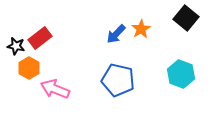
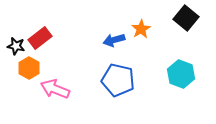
blue arrow: moved 2 px left, 6 px down; rotated 30 degrees clockwise
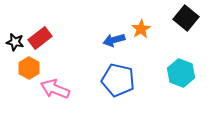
black star: moved 1 px left, 4 px up
cyan hexagon: moved 1 px up
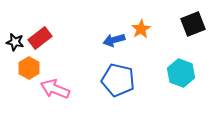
black square: moved 7 px right, 6 px down; rotated 30 degrees clockwise
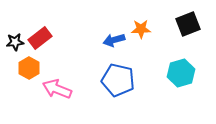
black square: moved 5 px left
orange star: rotated 30 degrees clockwise
black star: rotated 18 degrees counterclockwise
cyan hexagon: rotated 24 degrees clockwise
pink arrow: moved 2 px right
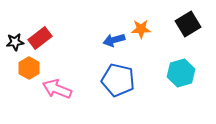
black square: rotated 10 degrees counterclockwise
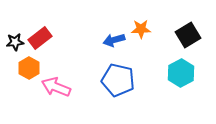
black square: moved 11 px down
cyan hexagon: rotated 12 degrees counterclockwise
pink arrow: moved 1 px left, 2 px up
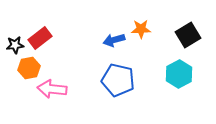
black star: moved 3 px down
orange hexagon: rotated 20 degrees clockwise
cyan hexagon: moved 2 px left, 1 px down
pink arrow: moved 4 px left, 2 px down; rotated 16 degrees counterclockwise
